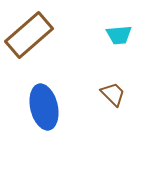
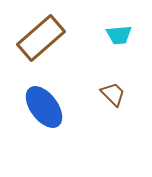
brown rectangle: moved 12 px right, 3 px down
blue ellipse: rotated 24 degrees counterclockwise
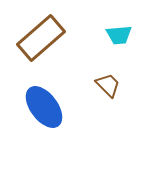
brown trapezoid: moved 5 px left, 9 px up
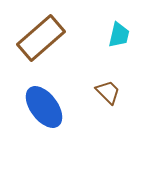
cyan trapezoid: rotated 72 degrees counterclockwise
brown trapezoid: moved 7 px down
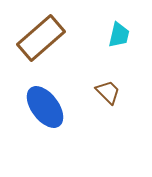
blue ellipse: moved 1 px right
